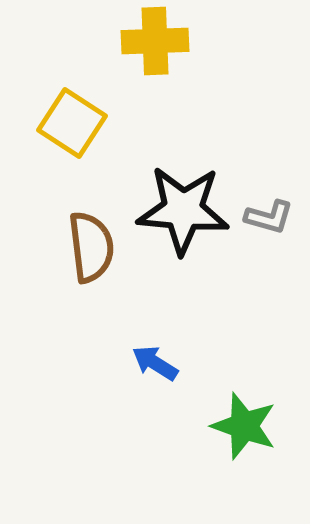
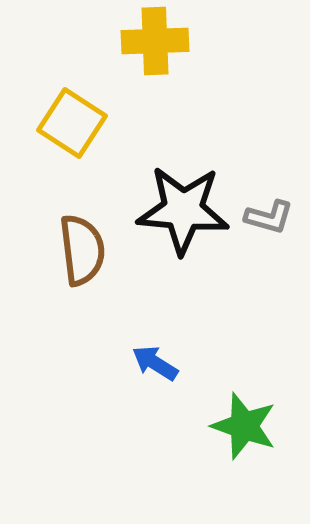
brown semicircle: moved 9 px left, 3 px down
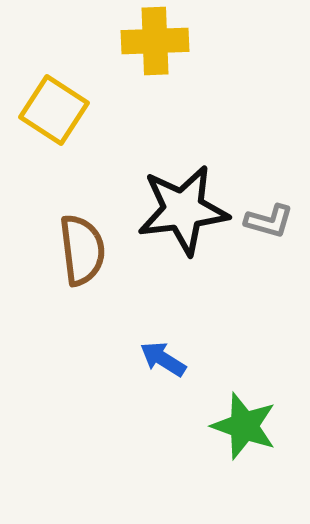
yellow square: moved 18 px left, 13 px up
black star: rotated 12 degrees counterclockwise
gray L-shape: moved 4 px down
blue arrow: moved 8 px right, 4 px up
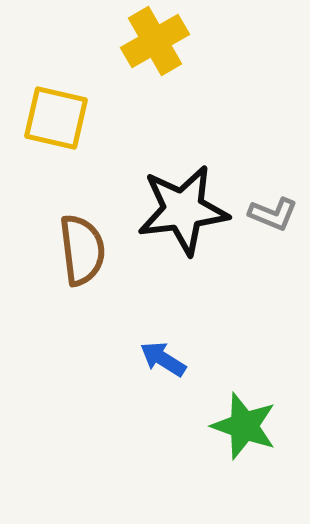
yellow cross: rotated 28 degrees counterclockwise
yellow square: moved 2 px right, 8 px down; rotated 20 degrees counterclockwise
gray L-shape: moved 4 px right, 7 px up; rotated 6 degrees clockwise
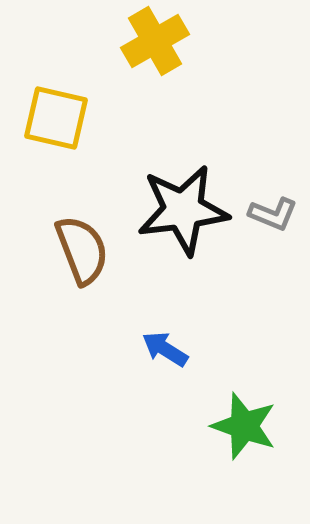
brown semicircle: rotated 14 degrees counterclockwise
blue arrow: moved 2 px right, 10 px up
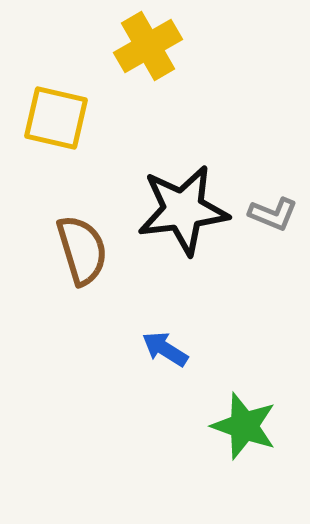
yellow cross: moved 7 px left, 5 px down
brown semicircle: rotated 4 degrees clockwise
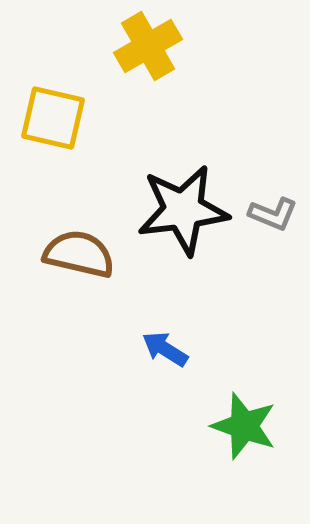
yellow square: moved 3 px left
brown semicircle: moved 3 px left, 4 px down; rotated 60 degrees counterclockwise
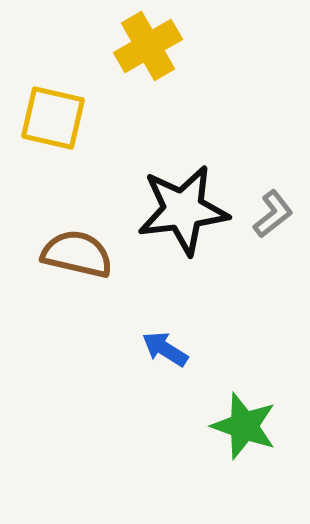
gray L-shape: rotated 60 degrees counterclockwise
brown semicircle: moved 2 px left
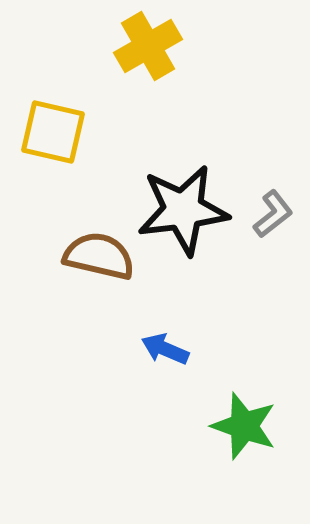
yellow square: moved 14 px down
brown semicircle: moved 22 px right, 2 px down
blue arrow: rotated 9 degrees counterclockwise
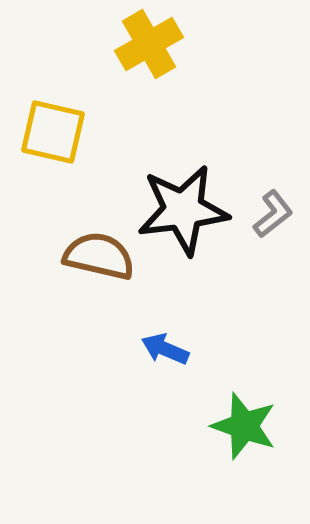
yellow cross: moved 1 px right, 2 px up
